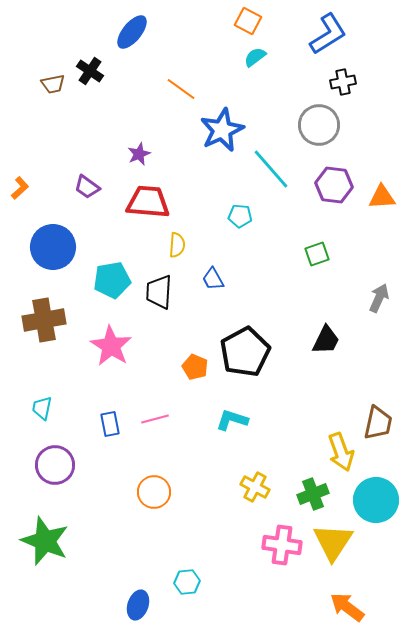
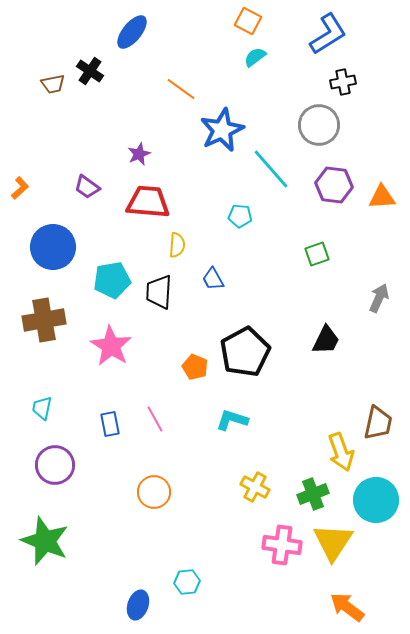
pink line at (155, 419): rotated 76 degrees clockwise
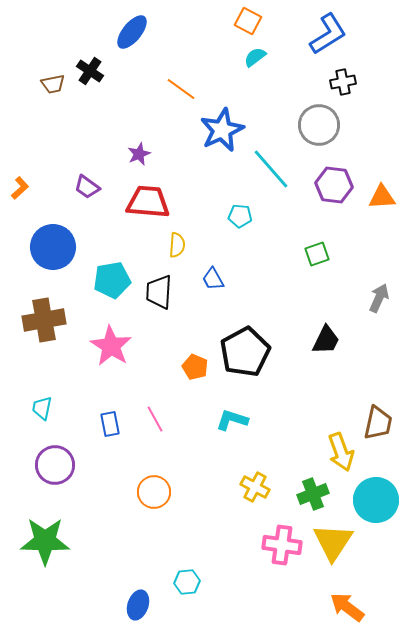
green star at (45, 541): rotated 21 degrees counterclockwise
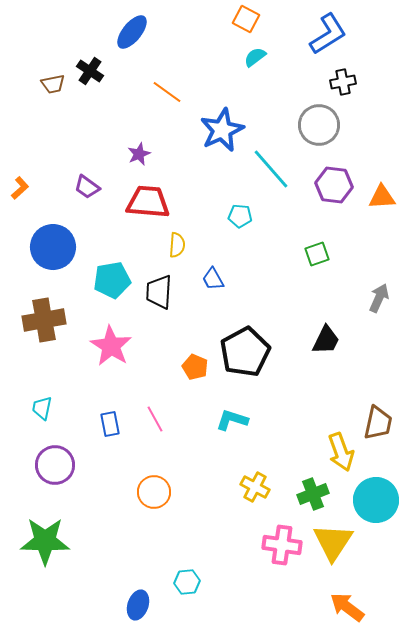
orange square at (248, 21): moved 2 px left, 2 px up
orange line at (181, 89): moved 14 px left, 3 px down
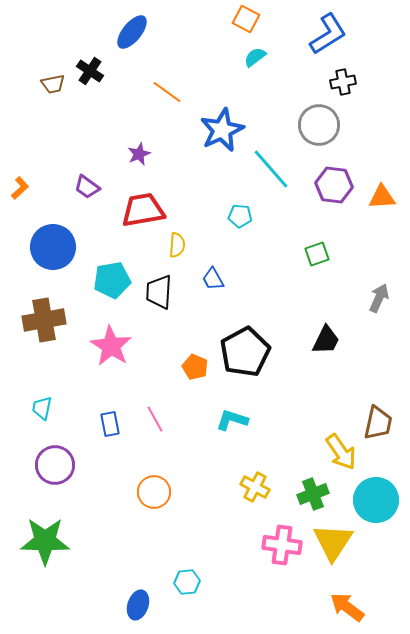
red trapezoid at (148, 202): moved 5 px left, 8 px down; rotated 15 degrees counterclockwise
yellow arrow at (341, 452): rotated 15 degrees counterclockwise
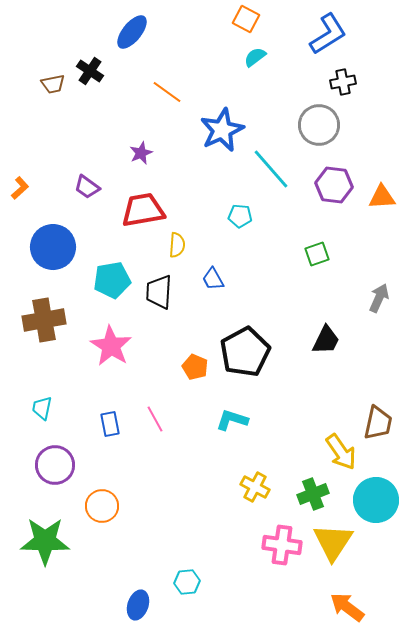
purple star at (139, 154): moved 2 px right, 1 px up
orange circle at (154, 492): moved 52 px left, 14 px down
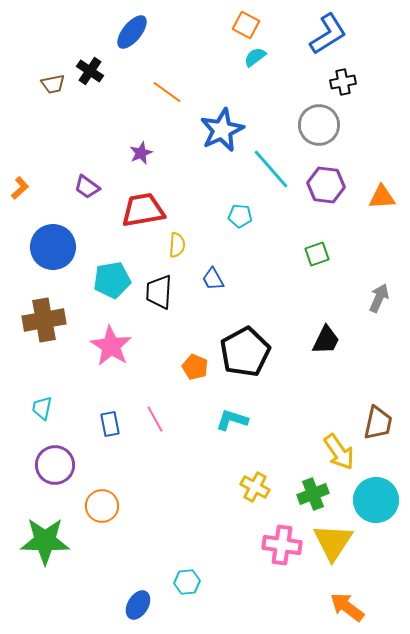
orange square at (246, 19): moved 6 px down
purple hexagon at (334, 185): moved 8 px left
yellow arrow at (341, 452): moved 2 px left
blue ellipse at (138, 605): rotated 12 degrees clockwise
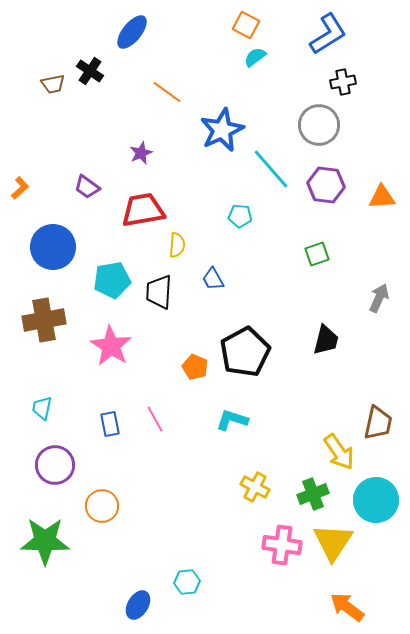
black trapezoid at (326, 340): rotated 12 degrees counterclockwise
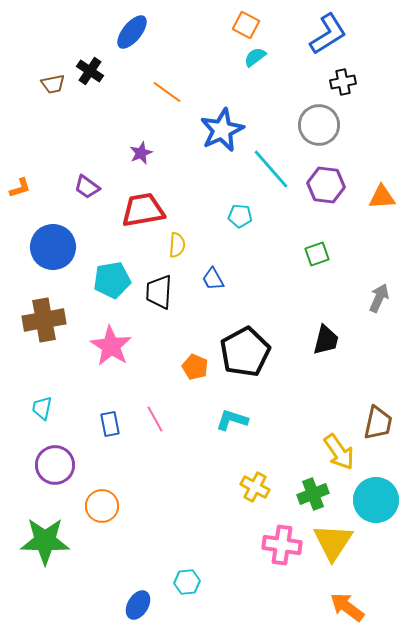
orange L-shape at (20, 188): rotated 25 degrees clockwise
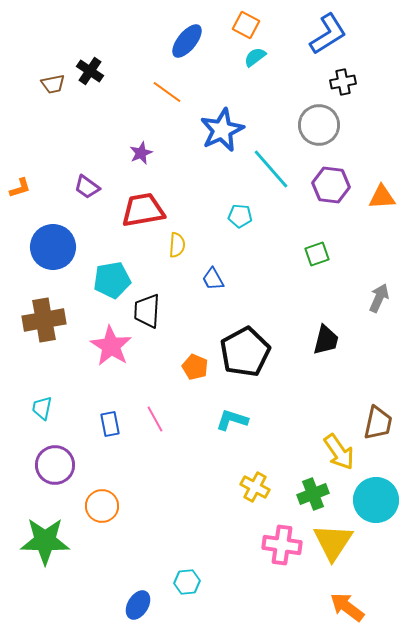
blue ellipse at (132, 32): moved 55 px right, 9 px down
purple hexagon at (326, 185): moved 5 px right
black trapezoid at (159, 292): moved 12 px left, 19 px down
